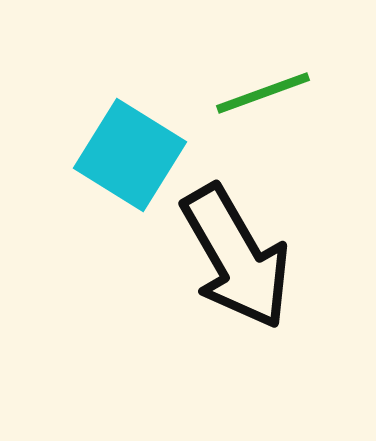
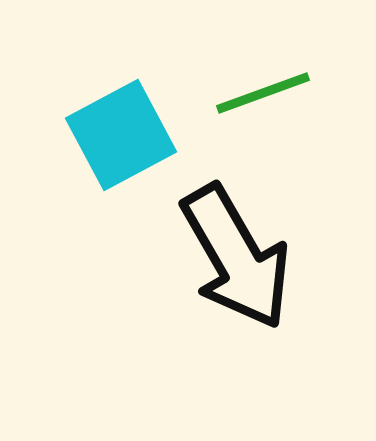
cyan square: moved 9 px left, 20 px up; rotated 30 degrees clockwise
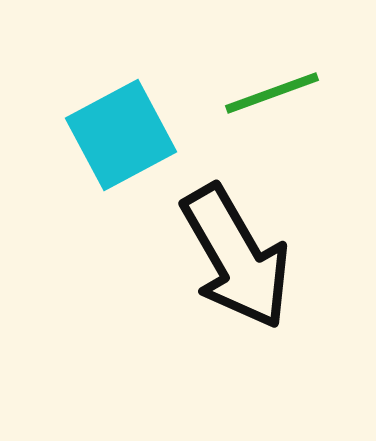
green line: moved 9 px right
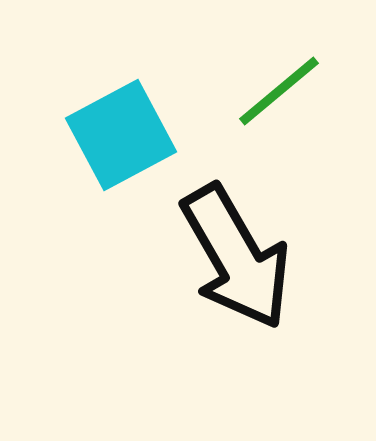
green line: moved 7 px right, 2 px up; rotated 20 degrees counterclockwise
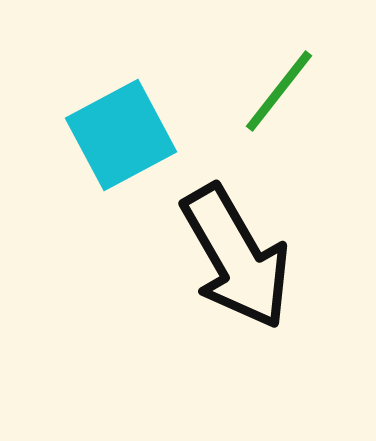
green line: rotated 12 degrees counterclockwise
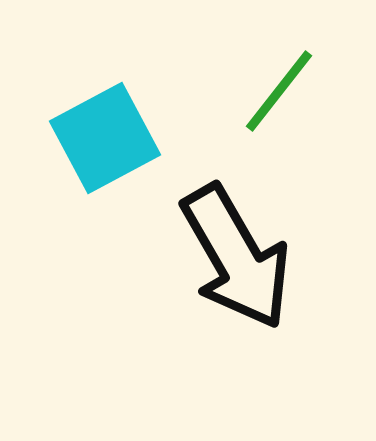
cyan square: moved 16 px left, 3 px down
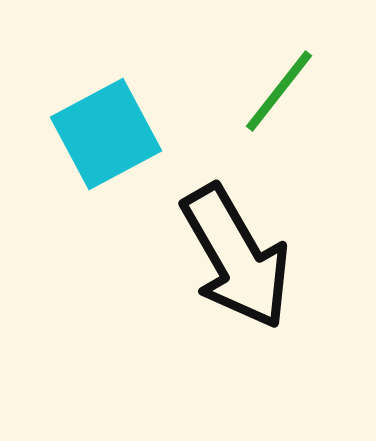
cyan square: moved 1 px right, 4 px up
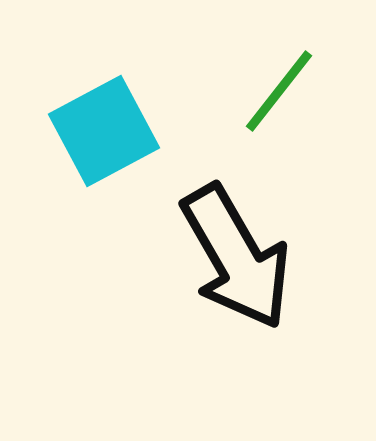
cyan square: moved 2 px left, 3 px up
